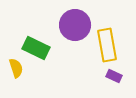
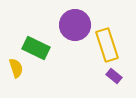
yellow rectangle: rotated 8 degrees counterclockwise
purple rectangle: rotated 14 degrees clockwise
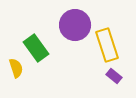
green rectangle: rotated 28 degrees clockwise
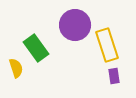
purple rectangle: rotated 42 degrees clockwise
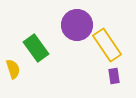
purple circle: moved 2 px right
yellow rectangle: rotated 16 degrees counterclockwise
yellow semicircle: moved 3 px left, 1 px down
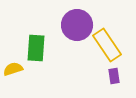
green rectangle: rotated 40 degrees clockwise
yellow semicircle: rotated 90 degrees counterclockwise
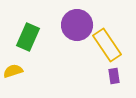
green rectangle: moved 8 px left, 11 px up; rotated 20 degrees clockwise
yellow semicircle: moved 2 px down
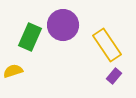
purple circle: moved 14 px left
green rectangle: moved 2 px right
purple rectangle: rotated 49 degrees clockwise
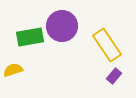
purple circle: moved 1 px left, 1 px down
green rectangle: rotated 56 degrees clockwise
yellow semicircle: moved 1 px up
